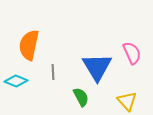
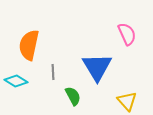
pink semicircle: moved 5 px left, 19 px up
cyan diamond: rotated 10 degrees clockwise
green semicircle: moved 8 px left, 1 px up
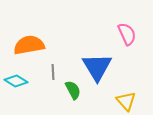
orange semicircle: rotated 68 degrees clockwise
green semicircle: moved 6 px up
yellow triangle: moved 1 px left
